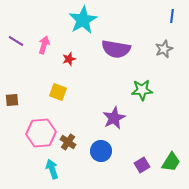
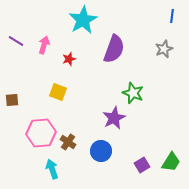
purple semicircle: moved 2 px left; rotated 80 degrees counterclockwise
green star: moved 9 px left, 3 px down; rotated 25 degrees clockwise
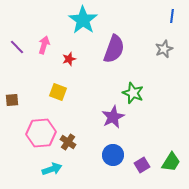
cyan star: rotated 8 degrees counterclockwise
purple line: moved 1 px right, 6 px down; rotated 14 degrees clockwise
purple star: moved 1 px left, 1 px up
blue circle: moved 12 px right, 4 px down
cyan arrow: rotated 90 degrees clockwise
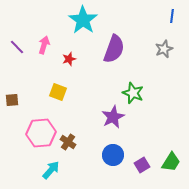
cyan arrow: moved 1 px left, 1 px down; rotated 30 degrees counterclockwise
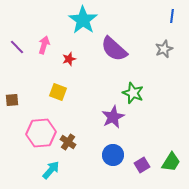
purple semicircle: rotated 112 degrees clockwise
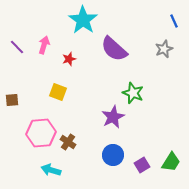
blue line: moved 2 px right, 5 px down; rotated 32 degrees counterclockwise
cyan arrow: rotated 114 degrees counterclockwise
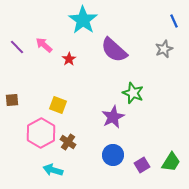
pink arrow: rotated 66 degrees counterclockwise
purple semicircle: moved 1 px down
red star: rotated 16 degrees counterclockwise
yellow square: moved 13 px down
pink hexagon: rotated 24 degrees counterclockwise
cyan arrow: moved 2 px right
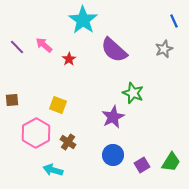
pink hexagon: moved 5 px left
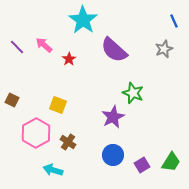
brown square: rotated 32 degrees clockwise
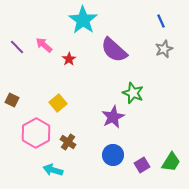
blue line: moved 13 px left
yellow square: moved 2 px up; rotated 30 degrees clockwise
